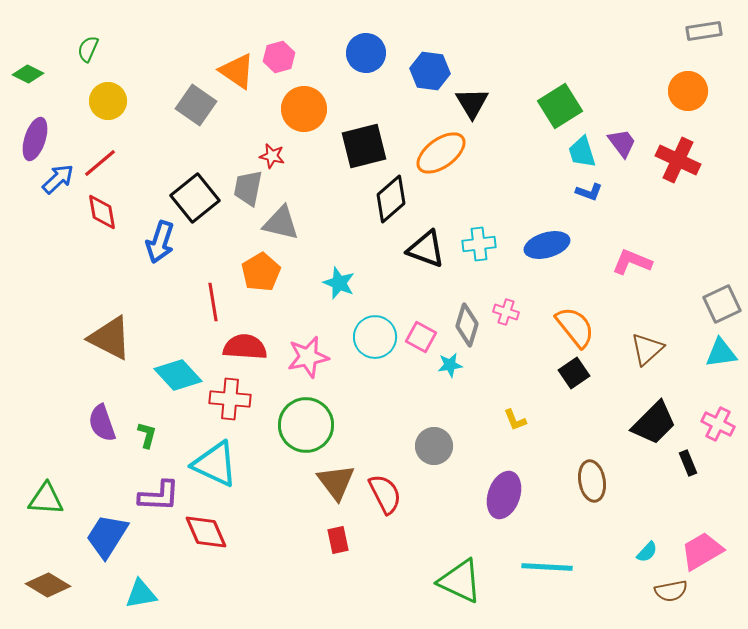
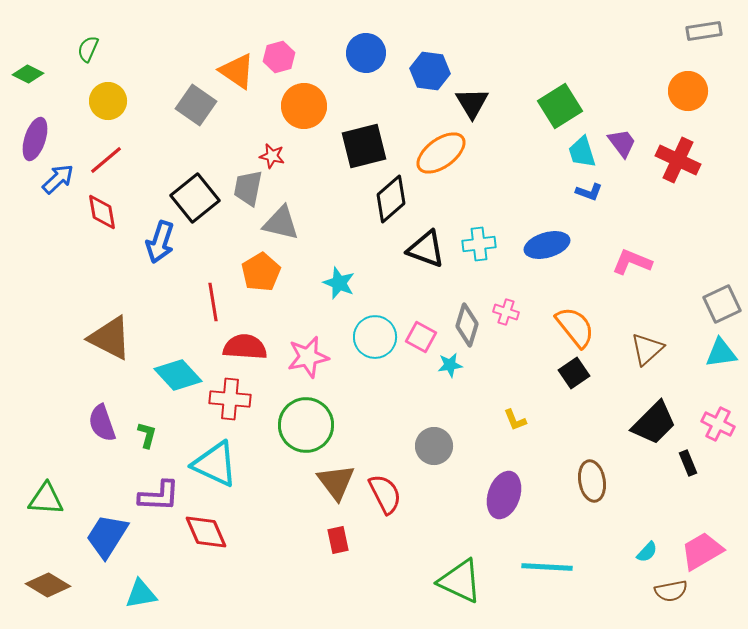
orange circle at (304, 109): moved 3 px up
red line at (100, 163): moved 6 px right, 3 px up
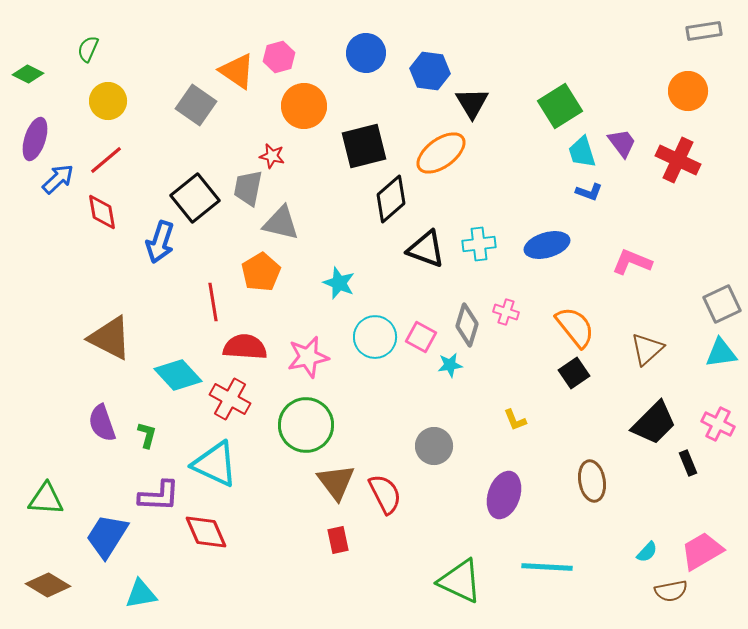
red cross at (230, 399): rotated 24 degrees clockwise
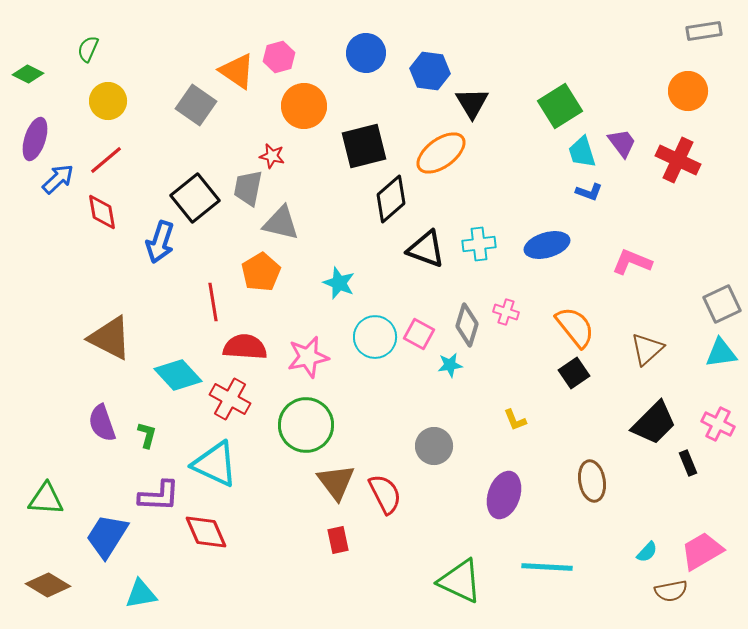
pink square at (421, 337): moved 2 px left, 3 px up
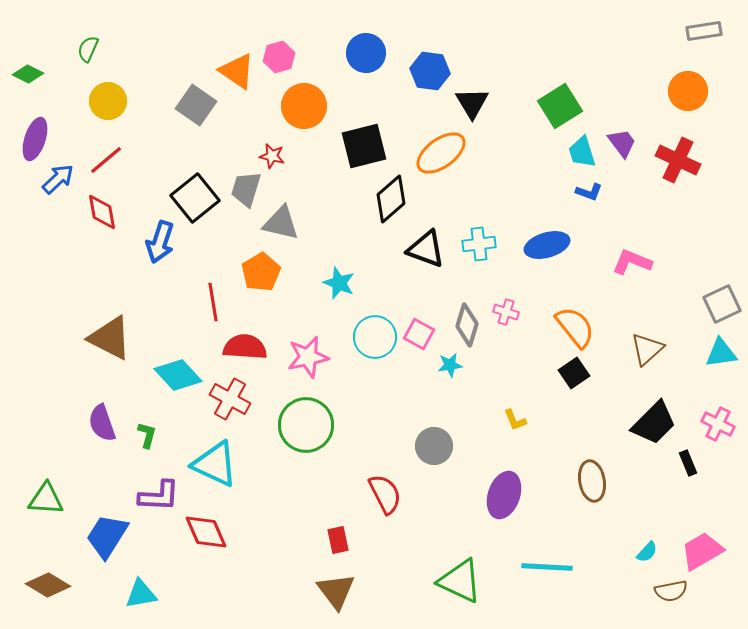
gray trapezoid at (248, 188): moved 2 px left, 1 px down; rotated 6 degrees clockwise
brown triangle at (336, 482): moved 109 px down
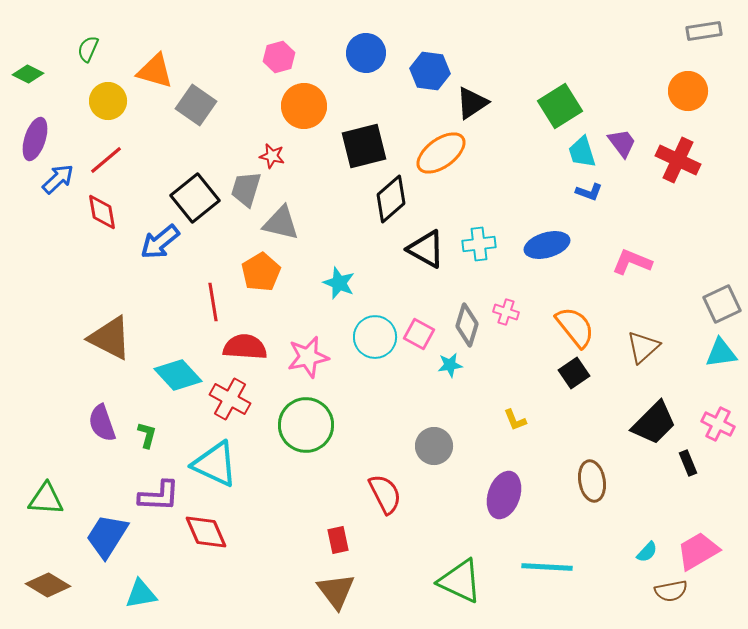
orange triangle at (237, 71): moved 82 px left; rotated 18 degrees counterclockwise
black triangle at (472, 103): rotated 27 degrees clockwise
blue arrow at (160, 242): rotated 33 degrees clockwise
black triangle at (426, 249): rotated 9 degrees clockwise
brown triangle at (647, 349): moved 4 px left, 2 px up
pink trapezoid at (702, 551): moved 4 px left
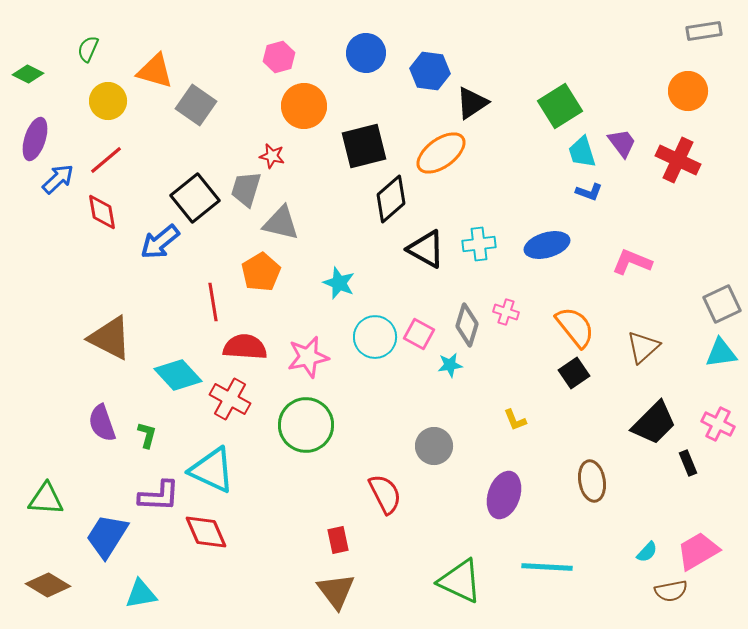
cyan triangle at (215, 464): moved 3 px left, 6 px down
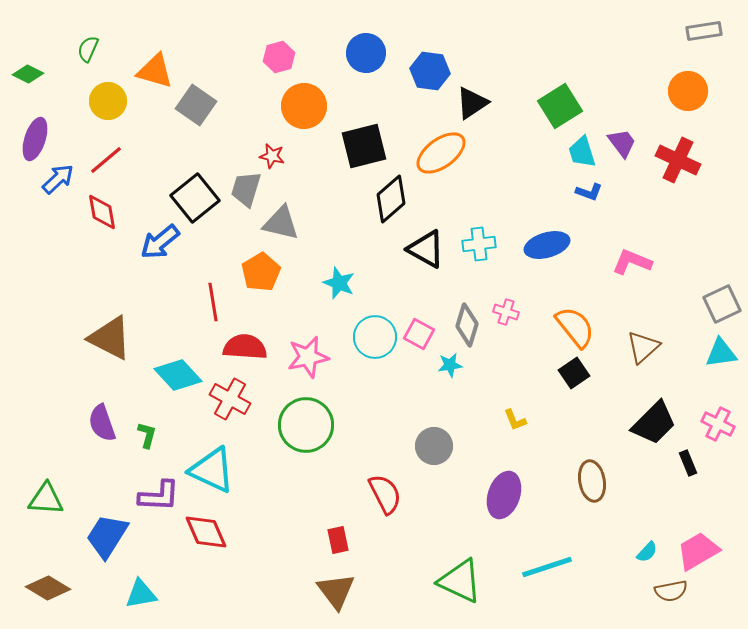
cyan line at (547, 567): rotated 21 degrees counterclockwise
brown diamond at (48, 585): moved 3 px down
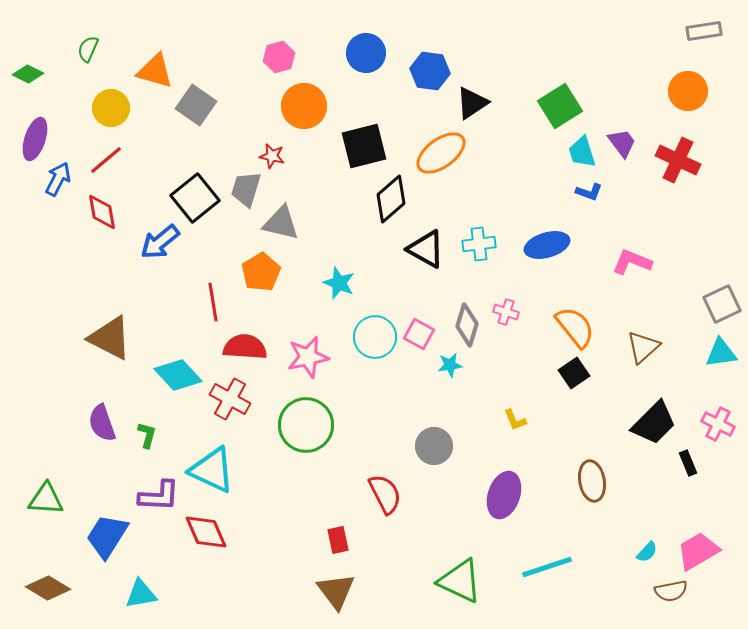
yellow circle at (108, 101): moved 3 px right, 7 px down
blue arrow at (58, 179): rotated 20 degrees counterclockwise
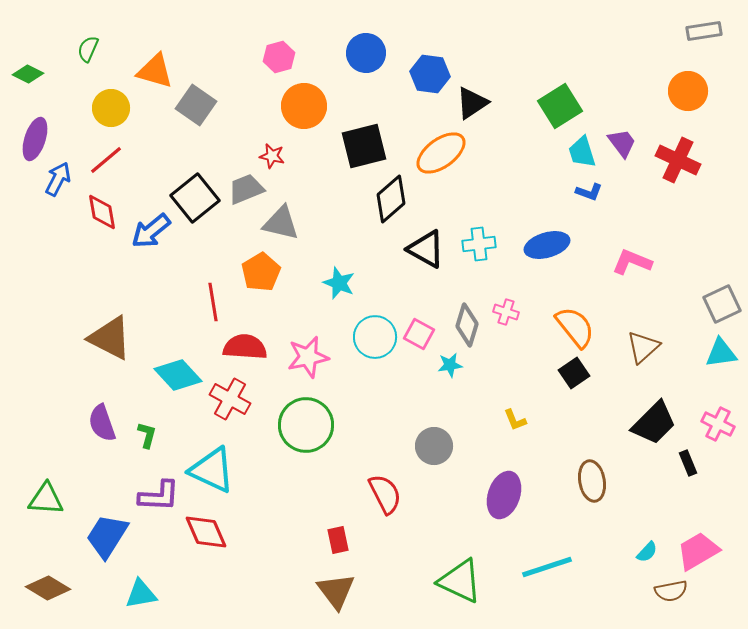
blue hexagon at (430, 71): moved 3 px down
gray trapezoid at (246, 189): rotated 51 degrees clockwise
blue arrow at (160, 242): moved 9 px left, 11 px up
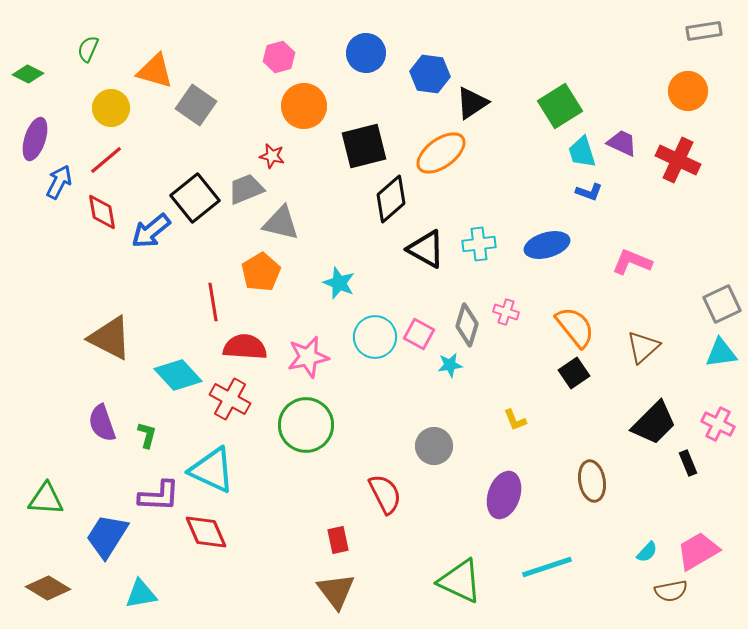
purple trapezoid at (622, 143): rotated 28 degrees counterclockwise
blue arrow at (58, 179): moved 1 px right, 3 px down
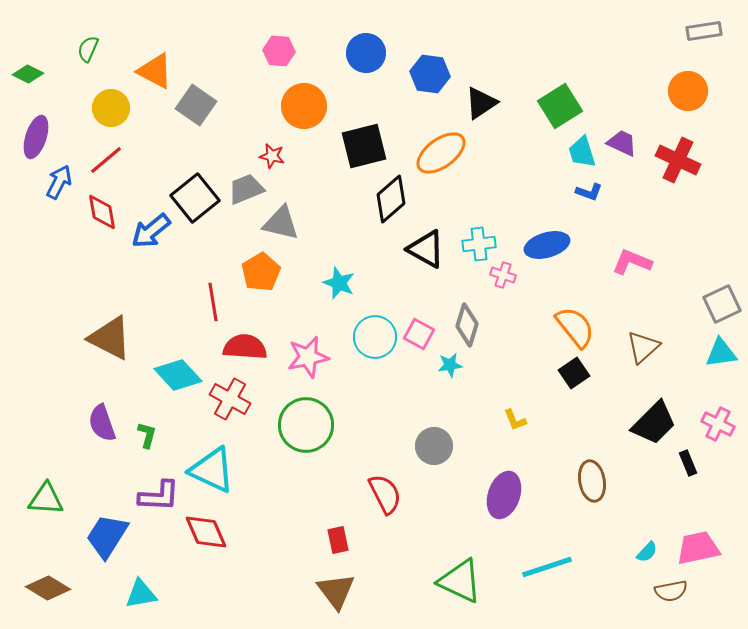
pink hexagon at (279, 57): moved 6 px up; rotated 20 degrees clockwise
orange triangle at (155, 71): rotated 12 degrees clockwise
black triangle at (472, 103): moved 9 px right
purple ellipse at (35, 139): moved 1 px right, 2 px up
pink cross at (506, 312): moved 3 px left, 37 px up
pink trapezoid at (698, 551): moved 3 px up; rotated 18 degrees clockwise
